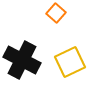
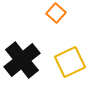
black cross: rotated 24 degrees clockwise
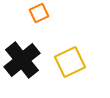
orange square: moved 17 px left; rotated 24 degrees clockwise
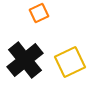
black cross: moved 3 px right
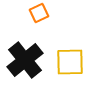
yellow square: rotated 24 degrees clockwise
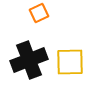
black cross: moved 4 px right; rotated 18 degrees clockwise
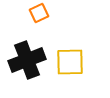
black cross: moved 2 px left
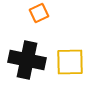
black cross: rotated 33 degrees clockwise
